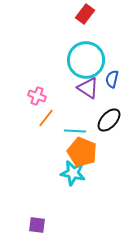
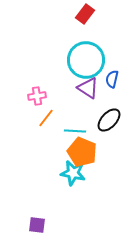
pink cross: rotated 30 degrees counterclockwise
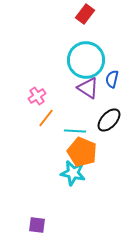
pink cross: rotated 24 degrees counterclockwise
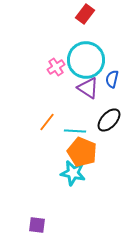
pink cross: moved 19 px right, 29 px up
orange line: moved 1 px right, 4 px down
